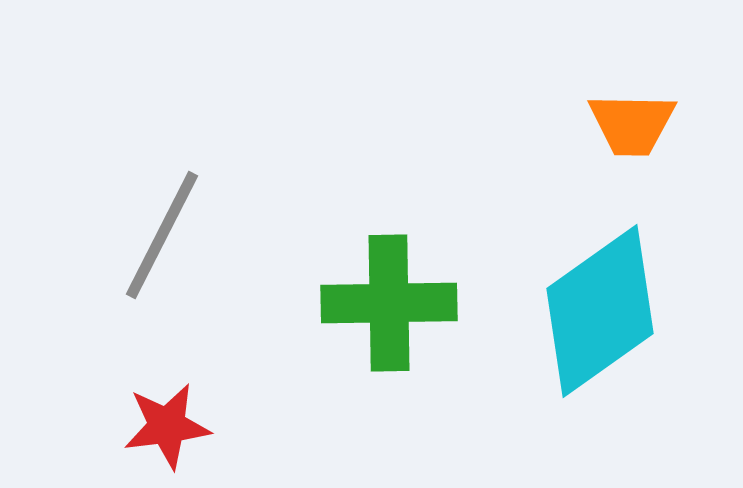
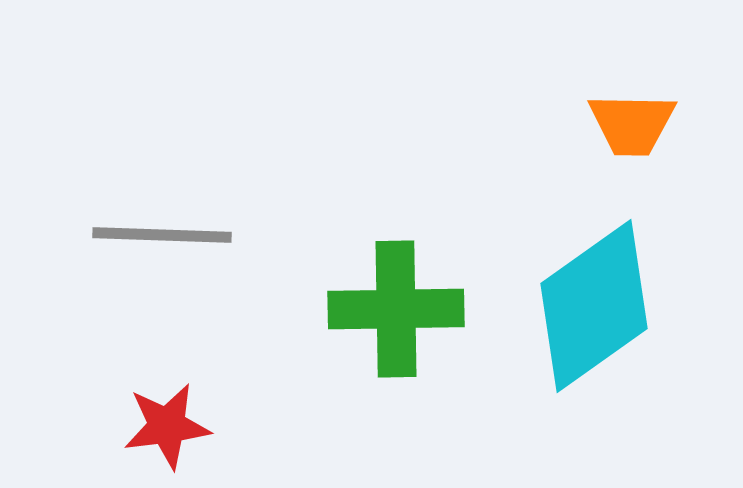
gray line: rotated 65 degrees clockwise
green cross: moved 7 px right, 6 px down
cyan diamond: moved 6 px left, 5 px up
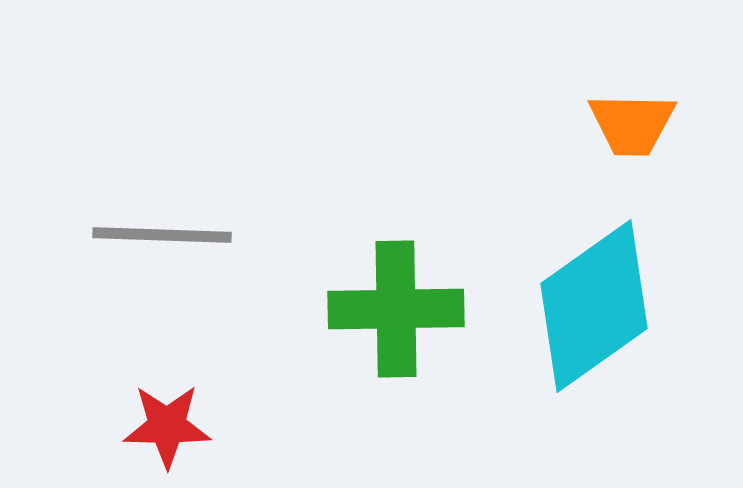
red star: rotated 8 degrees clockwise
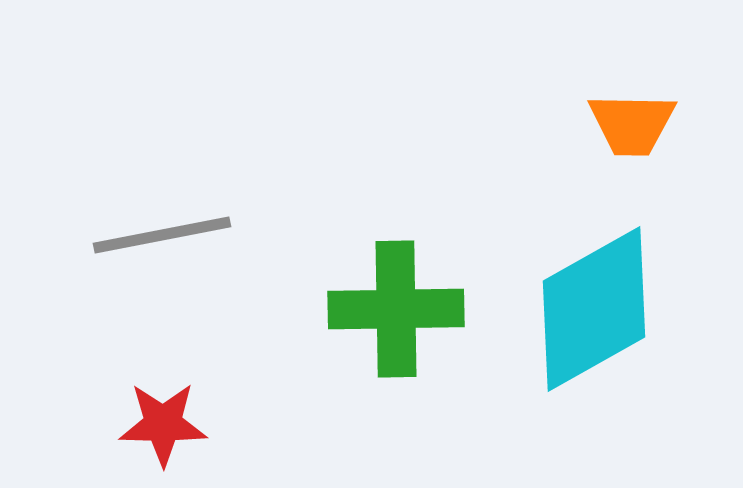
gray line: rotated 13 degrees counterclockwise
cyan diamond: moved 3 px down; rotated 6 degrees clockwise
red star: moved 4 px left, 2 px up
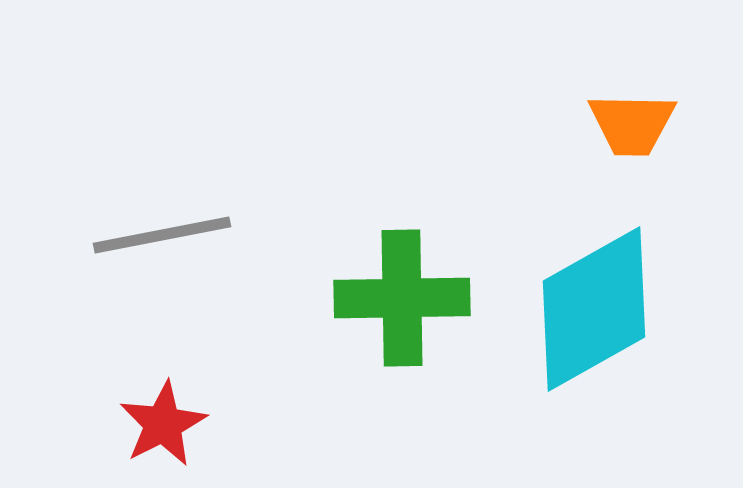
green cross: moved 6 px right, 11 px up
red star: rotated 28 degrees counterclockwise
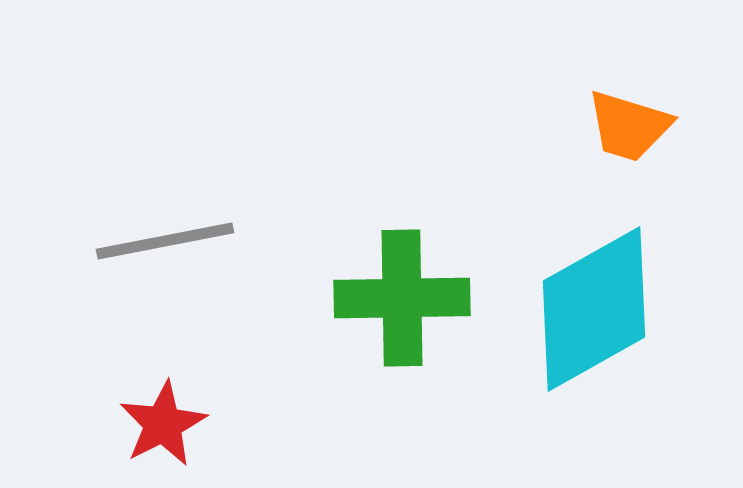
orange trapezoid: moved 3 px left, 2 px down; rotated 16 degrees clockwise
gray line: moved 3 px right, 6 px down
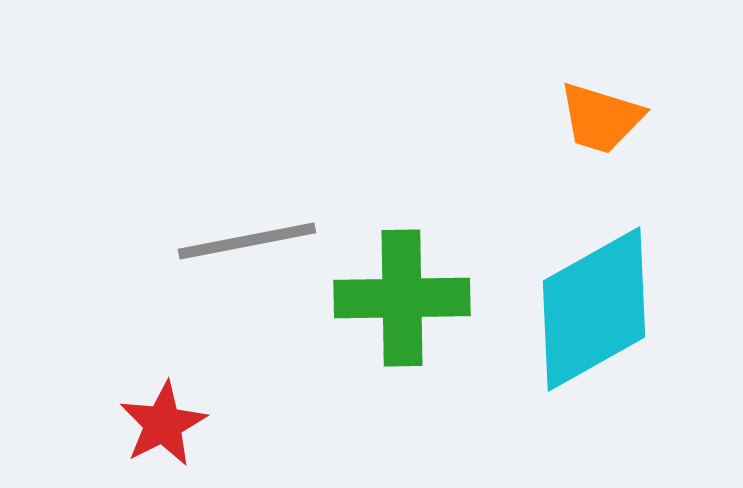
orange trapezoid: moved 28 px left, 8 px up
gray line: moved 82 px right
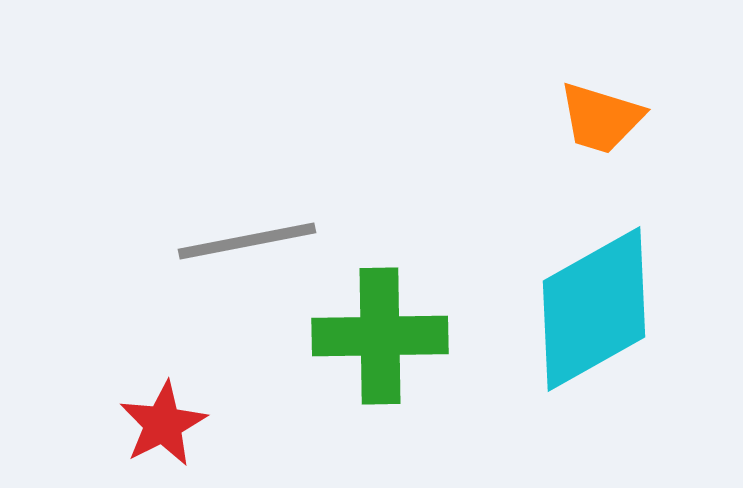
green cross: moved 22 px left, 38 px down
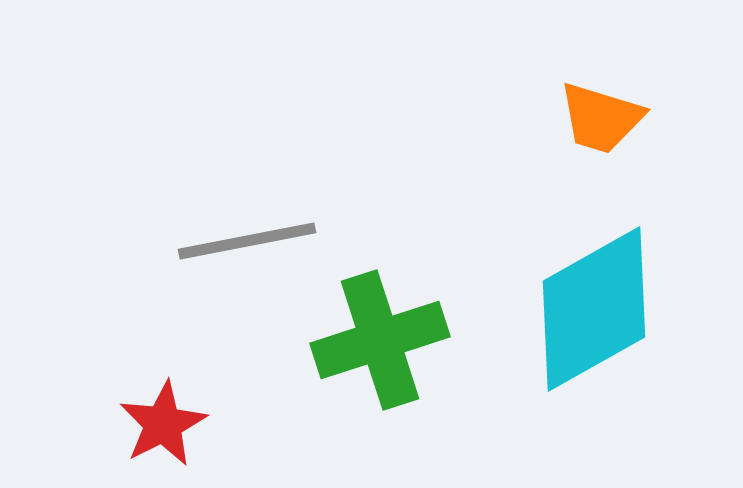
green cross: moved 4 px down; rotated 17 degrees counterclockwise
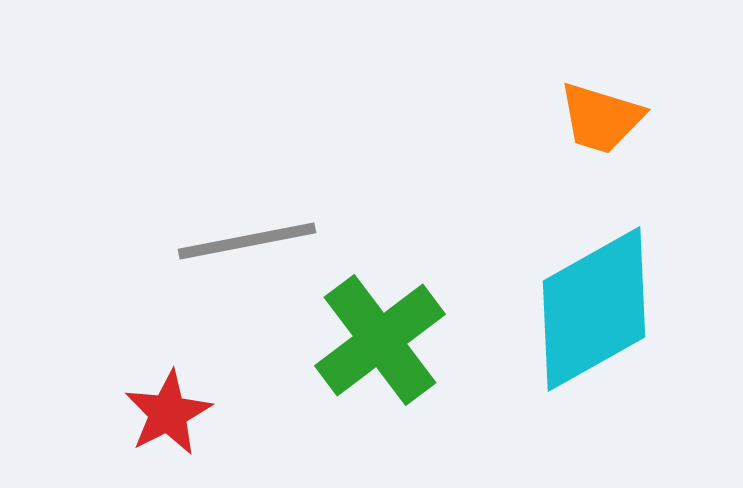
green cross: rotated 19 degrees counterclockwise
red star: moved 5 px right, 11 px up
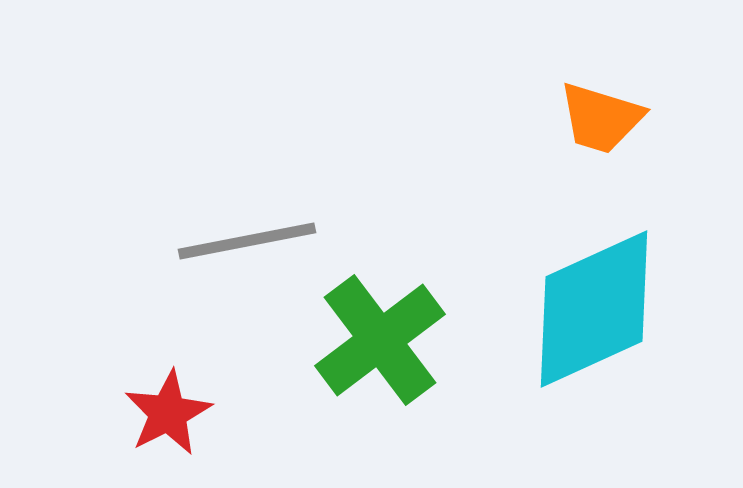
cyan diamond: rotated 5 degrees clockwise
